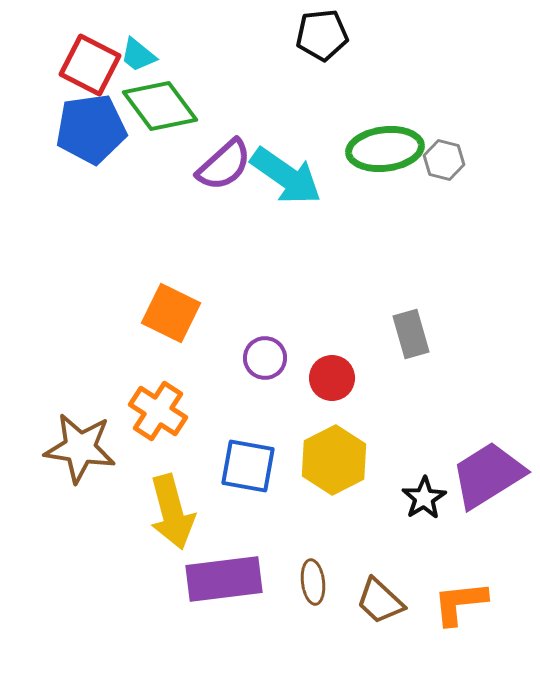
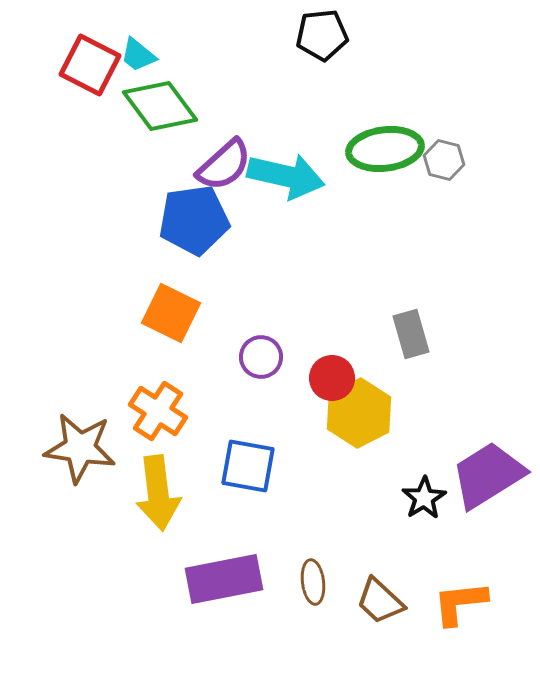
blue pentagon: moved 103 px right, 91 px down
cyan arrow: rotated 22 degrees counterclockwise
purple circle: moved 4 px left, 1 px up
yellow hexagon: moved 25 px right, 47 px up
yellow arrow: moved 14 px left, 19 px up; rotated 8 degrees clockwise
purple rectangle: rotated 4 degrees counterclockwise
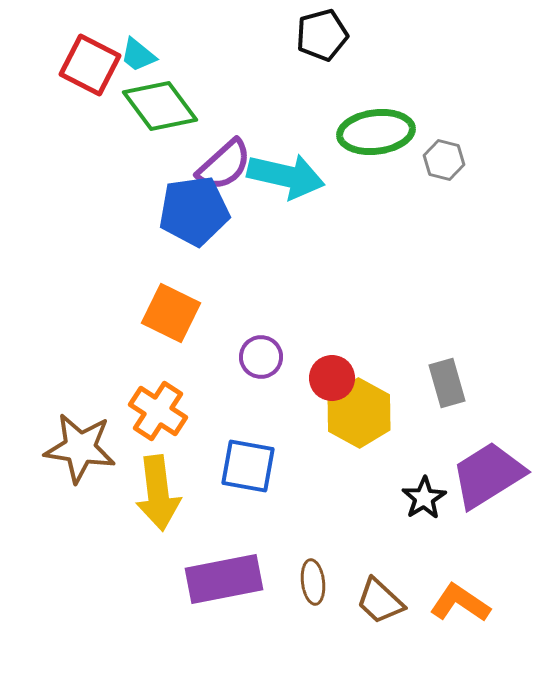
black pentagon: rotated 9 degrees counterclockwise
green ellipse: moved 9 px left, 17 px up
blue pentagon: moved 9 px up
gray rectangle: moved 36 px right, 49 px down
yellow hexagon: rotated 4 degrees counterclockwise
orange L-shape: rotated 40 degrees clockwise
